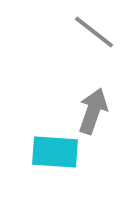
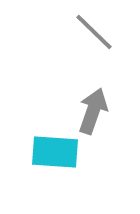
gray line: rotated 6 degrees clockwise
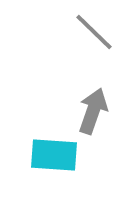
cyan rectangle: moved 1 px left, 3 px down
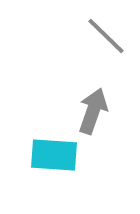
gray line: moved 12 px right, 4 px down
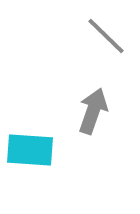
cyan rectangle: moved 24 px left, 5 px up
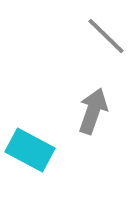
cyan rectangle: rotated 24 degrees clockwise
